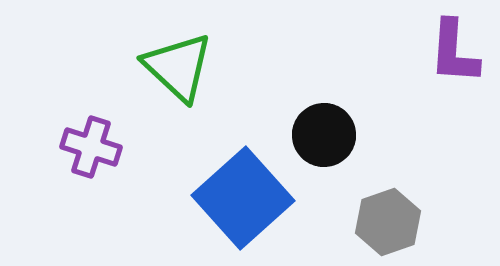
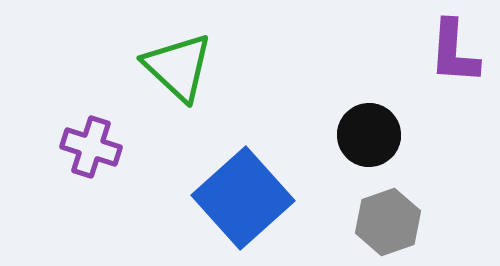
black circle: moved 45 px right
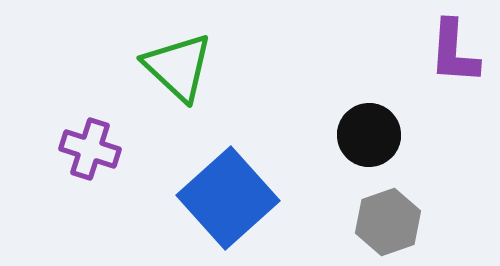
purple cross: moved 1 px left, 2 px down
blue square: moved 15 px left
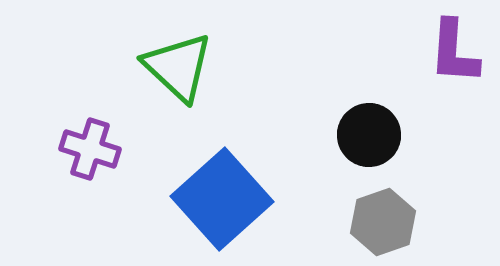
blue square: moved 6 px left, 1 px down
gray hexagon: moved 5 px left
